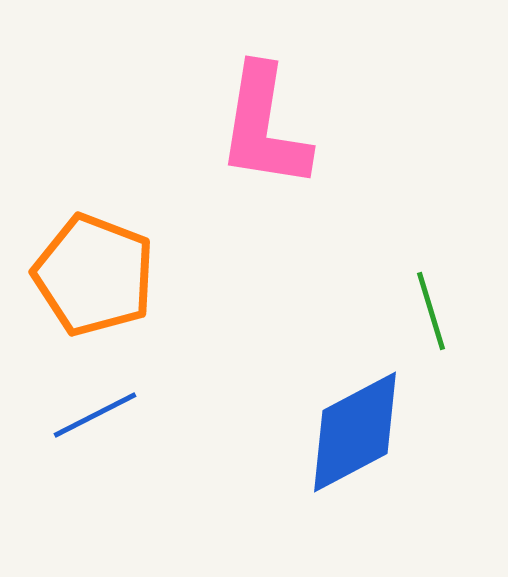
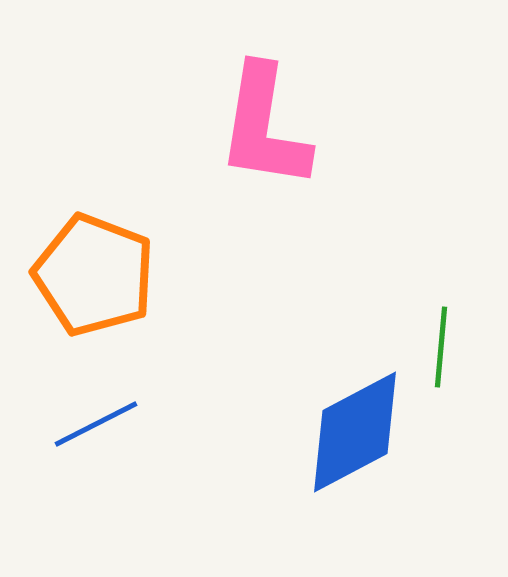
green line: moved 10 px right, 36 px down; rotated 22 degrees clockwise
blue line: moved 1 px right, 9 px down
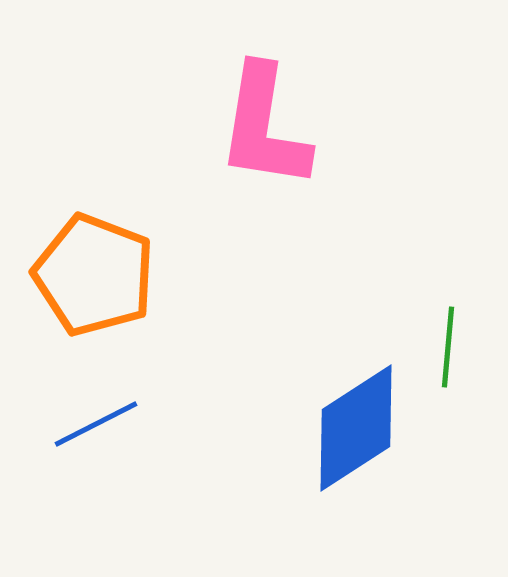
green line: moved 7 px right
blue diamond: moved 1 px right, 4 px up; rotated 5 degrees counterclockwise
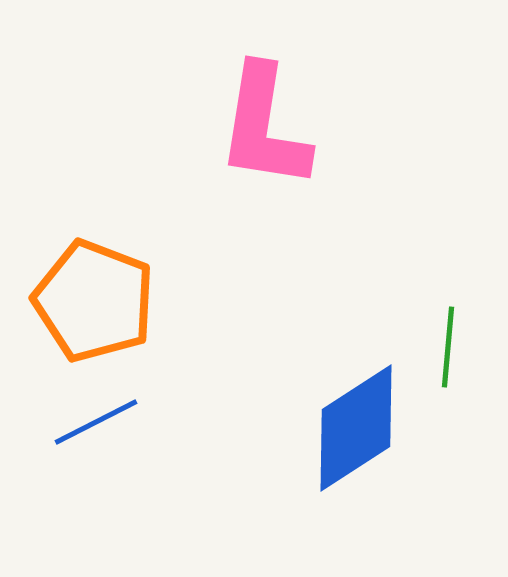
orange pentagon: moved 26 px down
blue line: moved 2 px up
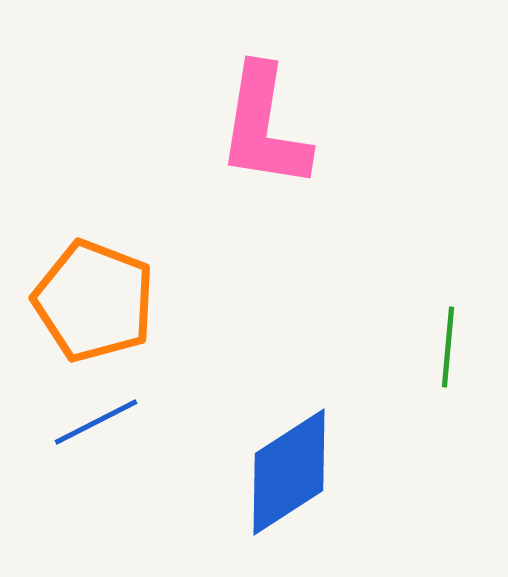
blue diamond: moved 67 px left, 44 px down
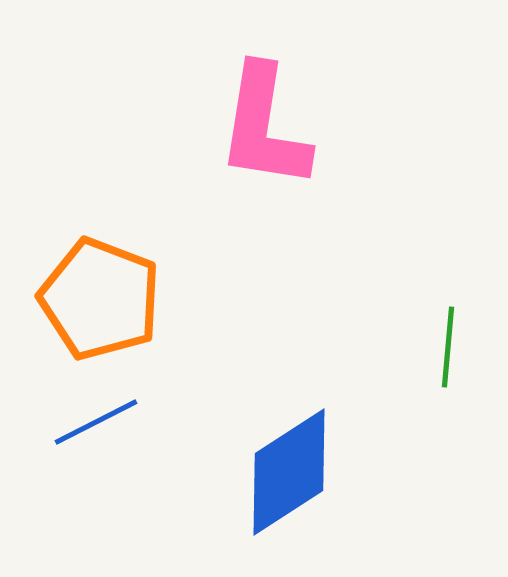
orange pentagon: moved 6 px right, 2 px up
